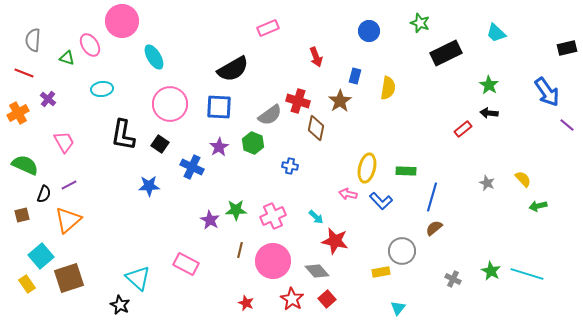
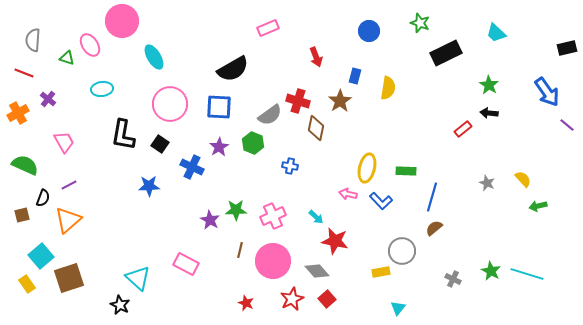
black semicircle at (44, 194): moved 1 px left, 4 px down
red star at (292, 299): rotated 15 degrees clockwise
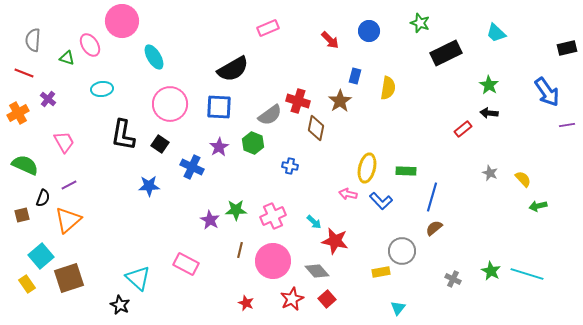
red arrow at (316, 57): moved 14 px right, 17 px up; rotated 24 degrees counterclockwise
purple line at (567, 125): rotated 49 degrees counterclockwise
gray star at (487, 183): moved 3 px right, 10 px up
cyan arrow at (316, 217): moved 2 px left, 5 px down
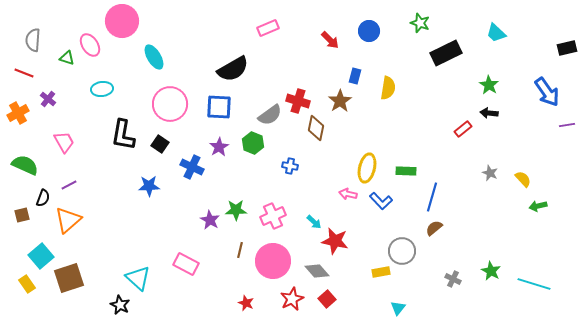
cyan line at (527, 274): moved 7 px right, 10 px down
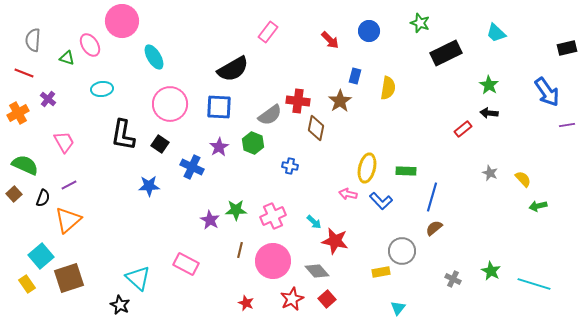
pink rectangle at (268, 28): moved 4 px down; rotated 30 degrees counterclockwise
red cross at (298, 101): rotated 10 degrees counterclockwise
brown square at (22, 215): moved 8 px left, 21 px up; rotated 28 degrees counterclockwise
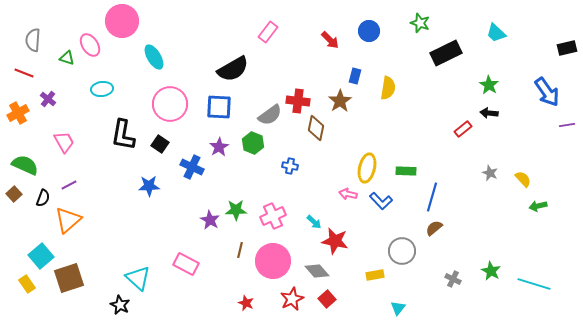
yellow rectangle at (381, 272): moved 6 px left, 3 px down
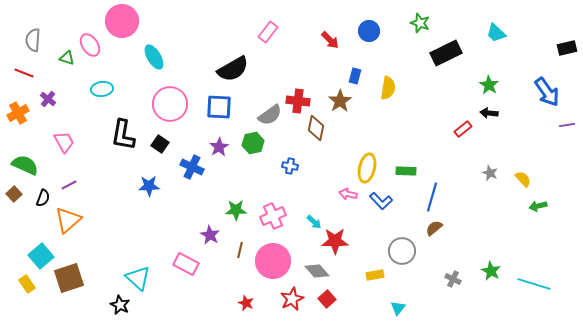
green hexagon at (253, 143): rotated 25 degrees clockwise
purple star at (210, 220): moved 15 px down
red star at (335, 241): rotated 12 degrees counterclockwise
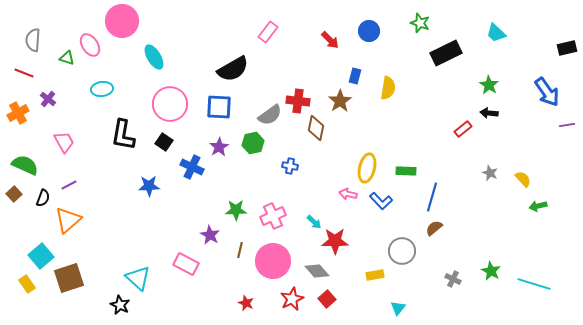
black square at (160, 144): moved 4 px right, 2 px up
